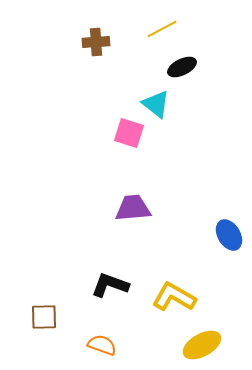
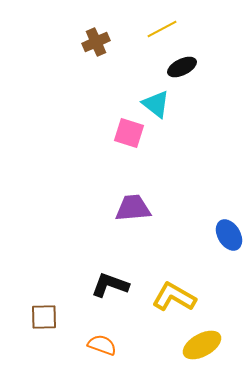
brown cross: rotated 20 degrees counterclockwise
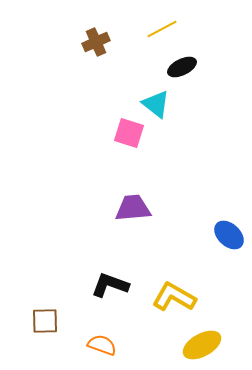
blue ellipse: rotated 16 degrees counterclockwise
brown square: moved 1 px right, 4 px down
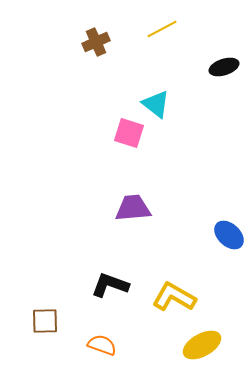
black ellipse: moved 42 px right; rotated 8 degrees clockwise
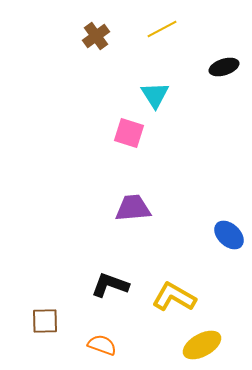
brown cross: moved 6 px up; rotated 12 degrees counterclockwise
cyan triangle: moved 1 px left, 9 px up; rotated 20 degrees clockwise
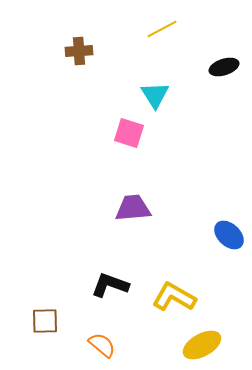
brown cross: moved 17 px left, 15 px down; rotated 32 degrees clockwise
orange semicircle: rotated 20 degrees clockwise
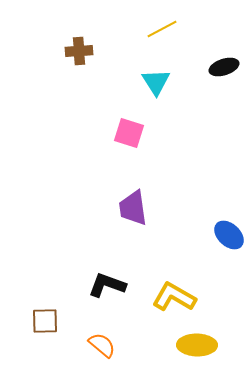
cyan triangle: moved 1 px right, 13 px up
purple trapezoid: rotated 93 degrees counterclockwise
black L-shape: moved 3 px left
yellow ellipse: moved 5 px left; rotated 30 degrees clockwise
